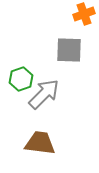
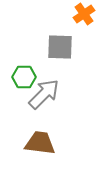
orange cross: rotated 15 degrees counterclockwise
gray square: moved 9 px left, 3 px up
green hexagon: moved 3 px right, 2 px up; rotated 20 degrees clockwise
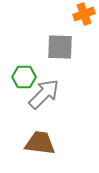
orange cross: rotated 15 degrees clockwise
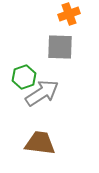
orange cross: moved 15 px left
green hexagon: rotated 20 degrees counterclockwise
gray arrow: moved 2 px left, 1 px up; rotated 12 degrees clockwise
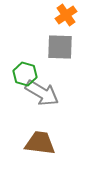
orange cross: moved 3 px left, 1 px down; rotated 15 degrees counterclockwise
green hexagon: moved 1 px right, 3 px up; rotated 25 degrees counterclockwise
gray arrow: rotated 64 degrees clockwise
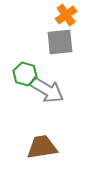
gray square: moved 5 px up; rotated 8 degrees counterclockwise
gray arrow: moved 5 px right, 3 px up
brown trapezoid: moved 2 px right, 4 px down; rotated 16 degrees counterclockwise
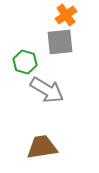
green hexagon: moved 12 px up
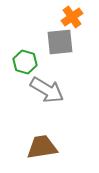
orange cross: moved 6 px right, 2 px down
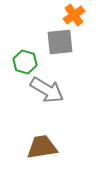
orange cross: moved 2 px right, 2 px up
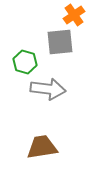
gray arrow: moved 1 px right, 1 px up; rotated 24 degrees counterclockwise
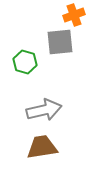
orange cross: rotated 15 degrees clockwise
gray arrow: moved 4 px left, 21 px down; rotated 20 degrees counterclockwise
